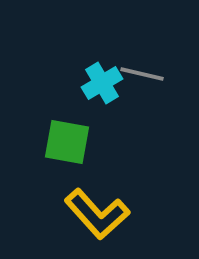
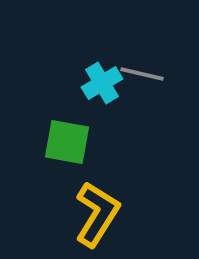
yellow L-shape: rotated 106 degrees counterclockwise
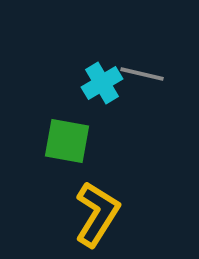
green square: moved 1 px up
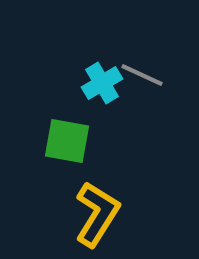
gray line: moved 1 px down; rotated 12 degrees clockwise
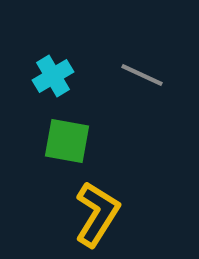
cyan cross: moved 49 px left, 7 px up
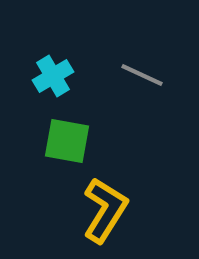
yellow L-shape: moved 8 px right, 4 px up
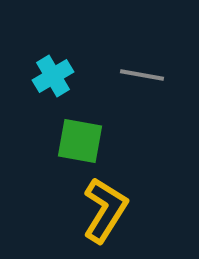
gray line: rotated 15 degrees counterclockwise
green square: moved 13 px right
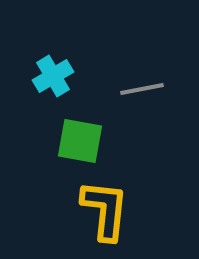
gray line: moved 14 px down; rotated 21 degrees counterclockwise
yellow L-shape: rotated 26 degrees counterclockwise
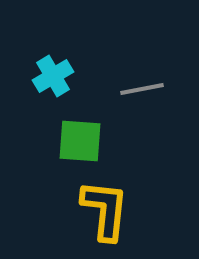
green square: rotated 6 degrees counterclockwise
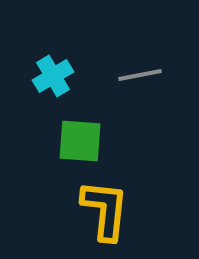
gray line: moved 2 px left, 14 px up
